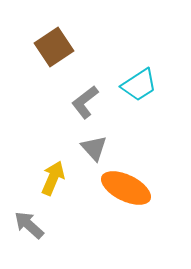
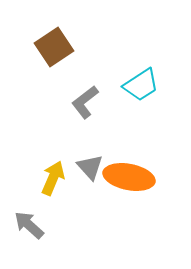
cyan trapezoid: moved 2 px right
gray triangle: moved 4 px left, 19 px down
orange ellipse: moved 3 px right, 11 px up; rotated 15 degrees counterclockwise
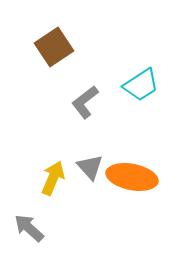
orange ellipse: moved 3 px right
gray arrow: moved 3 px down
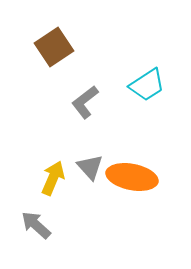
cyan trapezoid: moved 6 px right
gray arrow: moved 7 px right, 3 px up
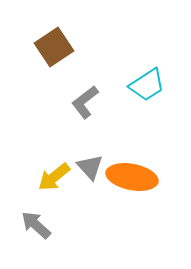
yellow arrow: moved 1 px right, 1 px up; rotated 152 degrees counterclockwise
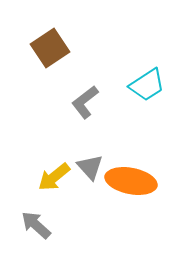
brown square: moved 4 px left, 1 px down
orange ellipse: moved 1 px left, 4 px down
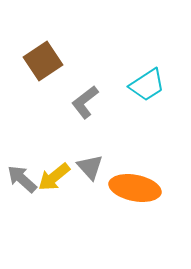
brown square: moved 7 px left, 13 px down
orange ellipse: moved 4 px right, 7 px down
gray arrow: moved 14 px left, 46 px up
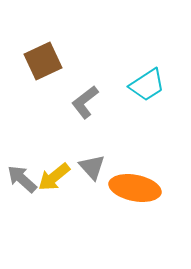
brown square: rotated 9 degrees clockwise
gray triangle: moved 2 px right
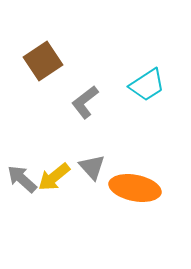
brown square: rotated 9 degrees counterclockwise
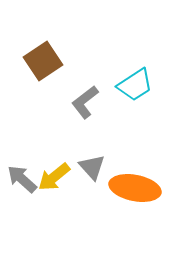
cyan trapezoid: moved 12 px left
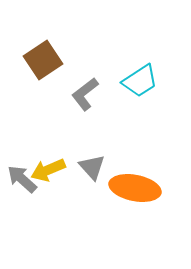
brown square: moved 1 px up
cyan trapezoid: moved 5 px right, 4 px up
gray L-shape: moved 8 px up
yellow arrow: moved 6 px left, 7 px up; rotated 16 degrees clockwise
